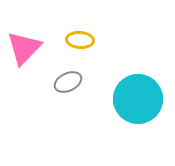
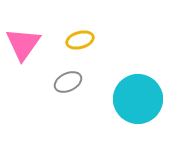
yellow ellipse: rotated 20 degrees counterclockwise
pink triangle: moved 1 px left, 4 px up; rotated 9 degrees counterclockwise
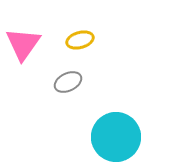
cyan circle: moved 22 px left, 38 px down
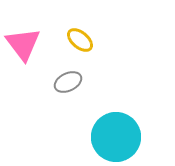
yellow ellipse: rotated 56 degrees clockwise
pink triangle: rotated 12 degrees counterclockwise
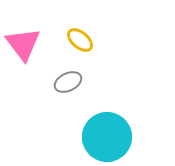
cyan circle: moved 9 px left
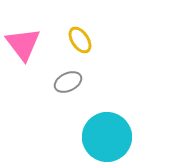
yellow ellipse: rotated 16 degrees clockwise
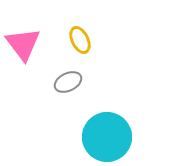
yellow ellipse: rotated 8 degrees clockwise
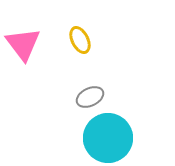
gray ellipse: moved 22 px right, 15 px down
cyan circle: moved 1 px right, 1 px down
